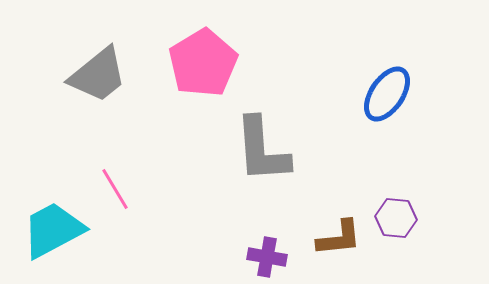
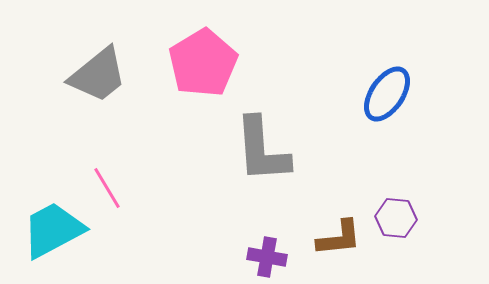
pink line: moved 8 px left, 1 px up
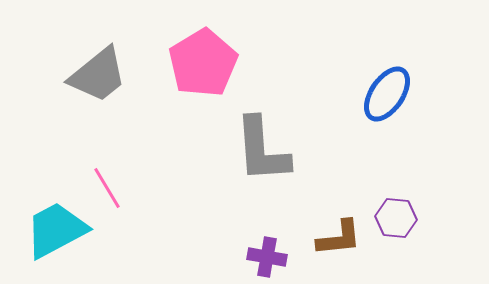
cyan trapezoid: moved 3 px right
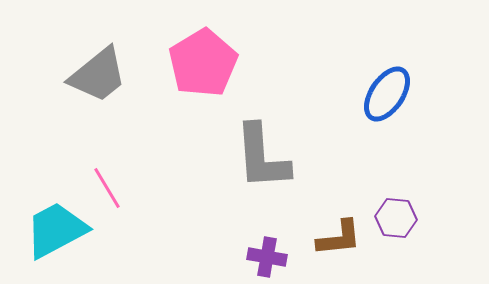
gray L-shape: moved 7 px down
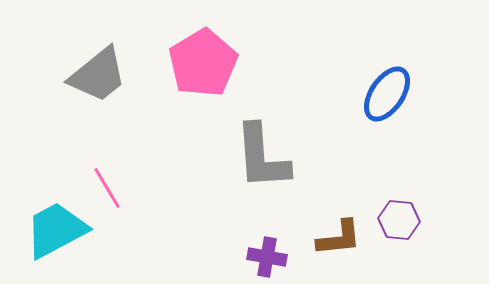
purple hexagon: moved 3 px right, 2 px down
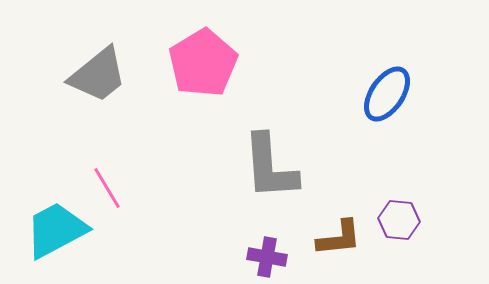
gray L-shape: moved 8 px right, 10 px down
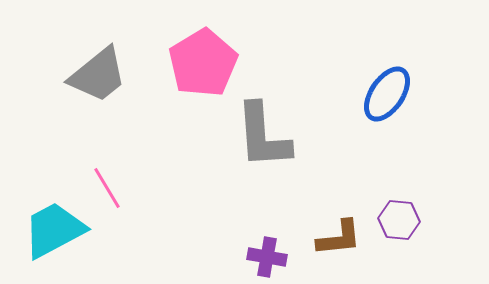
gray L-shape: moved 7 px left, 31 px up
cyan trapezoid: moved 2 px left
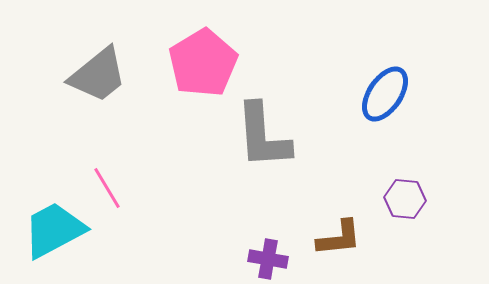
blue ellipse: moved 2 px left
purple hexagon: moved 6 px right, 21 px up
purple cross: moved 1 px right, 2 px down
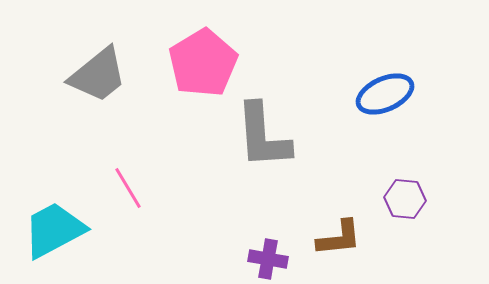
blue ellipse: rotated 32 degrees clockwise
pink line: moved 21 px right
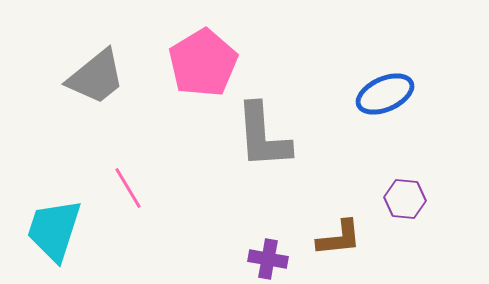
gray trapezoid: moved 2 px left, 2 px down
cyan trapezoid: rotated 44 degrees counterclockwise
